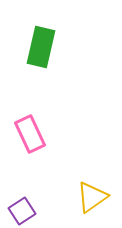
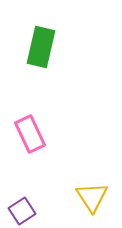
yellow triangle: rotated 28 degrees counterclockwise
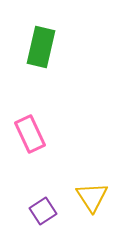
purple square: moved 21 px right
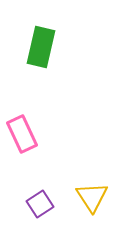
pink rectangle: moved 8 px left
purple square: moved 3 px left, 7 px up
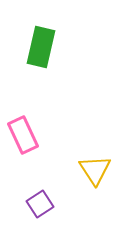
pink rectangle: moved 1 px right, 1 px down
yellow triangle: moved 3 px right, 27 px up
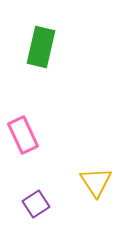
yellow triangle: moved 1 px right, 12 px down
purple square: moved 4 px left
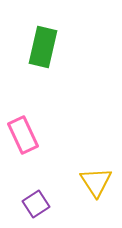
green rectangle: moved 2 px right
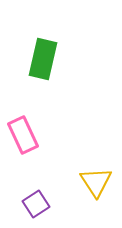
green rectangle: moved 12 px down
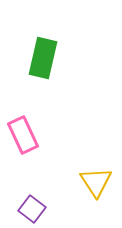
green rectangle: moved 1 px up
purple square: moved 4 px left, 5 px down; rotated 20 degrees counterclockwise
